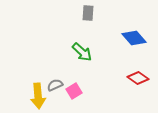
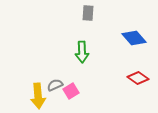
green arrow: rotated 45 degrees clockwise
pink square: moved 3 px left
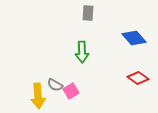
gray semicircle: rotated 126 degrees counterclockwise
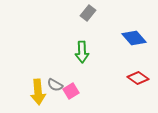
gray rectangle: rotated 35 degrees clockwise
yellow arrow: moved 4 px up
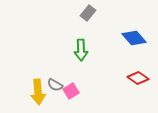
green arrow: moved 1 px left, 2 px up
